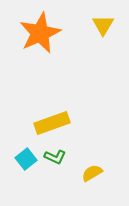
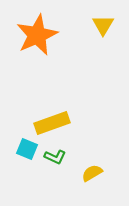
orange star: moved 3 px left, 2 px down
cyan square: moved 1 px right, 10 px up; rotated 30 degrees counterclockwise
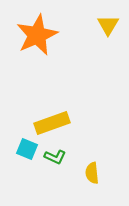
yellow triangle: moved 5 px right
yellow semicircle: rotated 65 degrees counterclockwise
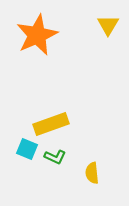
yellow rectangle: moved 1 px left, 1 px down
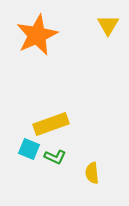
cyan square: moved 2 px right
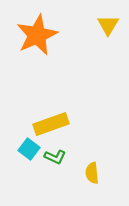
cyan square: rotated 15 degrees clockwise
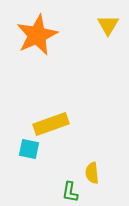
cyan square: rotated 25 degrees counterclockwise
green L-shape: moved 15 px right, 35 px down; rotated 75 degrees clockwise
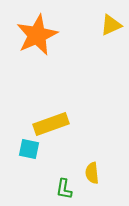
yellow triangle: moved 3 px right; rotated 35 degrees clockwise
green L-shape: moved 6 px left, 3 px up
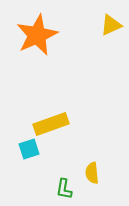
cyan square: rotated 30 degrees counterclockwise
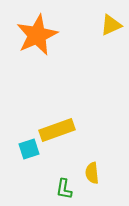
yellow rectangle: moved 6 px right, 6 px down
